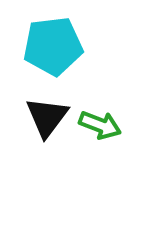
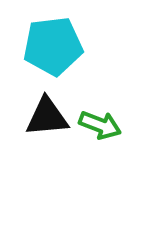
black triangle: rotated 48 degrees clockwise
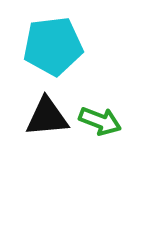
green arrow: moved 4 px up
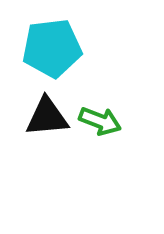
cyan pentagon: moved 1 px left, 2 px down
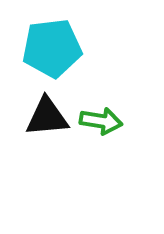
green arrow: moved 1 px right; rotated 12 degrees counterclockwise
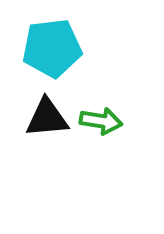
black triangle: moved 1 px down
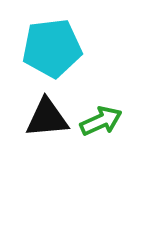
green arrow: rotated 33 degrees counterclockwise
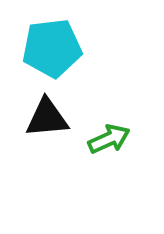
green arrow: moved 8 px right, 18 px down
